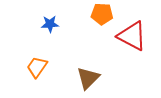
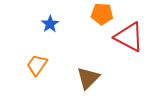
blue star: rotated 30 degrees counterclockwise
red triangle: moved 3 px left, 1 px down
orange trapezoid: moved 2 px up
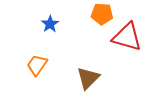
red triangle: moved 2 px left; rotated 12 degrees counterclockwise
